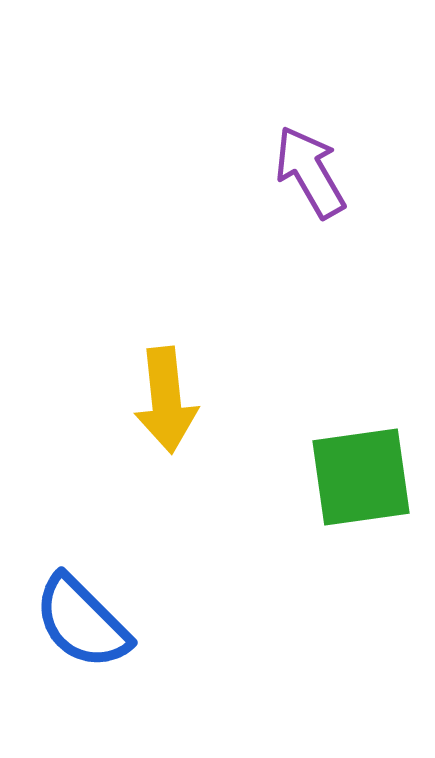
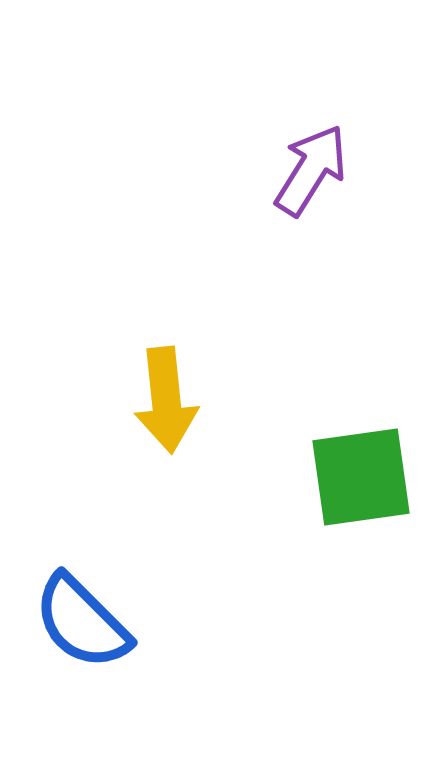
purple arrow: moved 1 px right, 2 px up; rotated 62 degrees clockwise
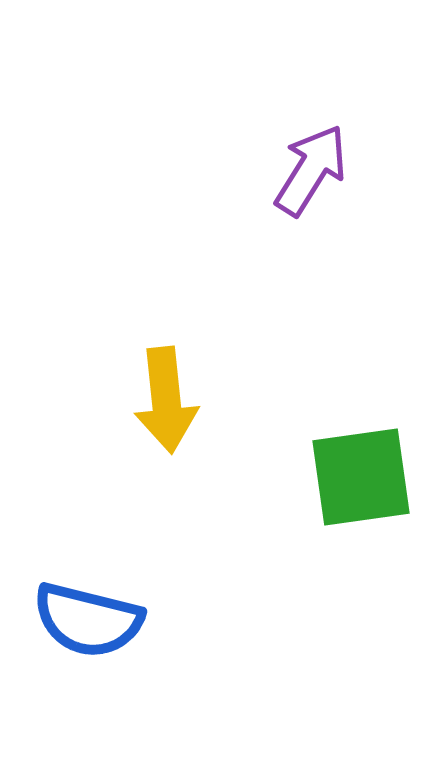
blue semicircle: moved 6 px right, 2 px up; rotated 31 degrees counterclockwise
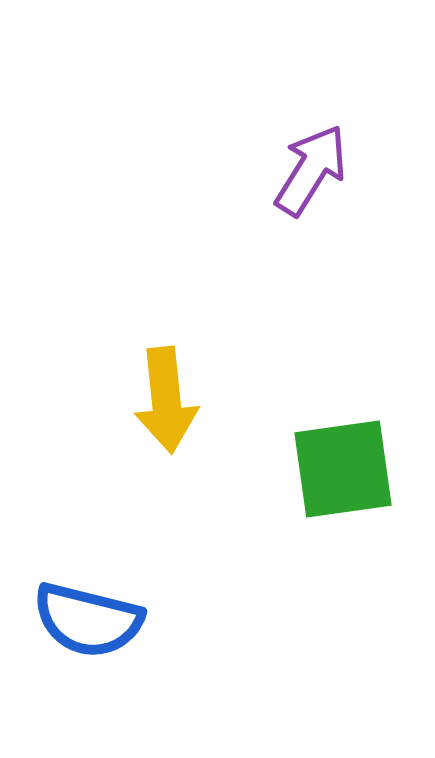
green square: moved 18 px left, 8 px up
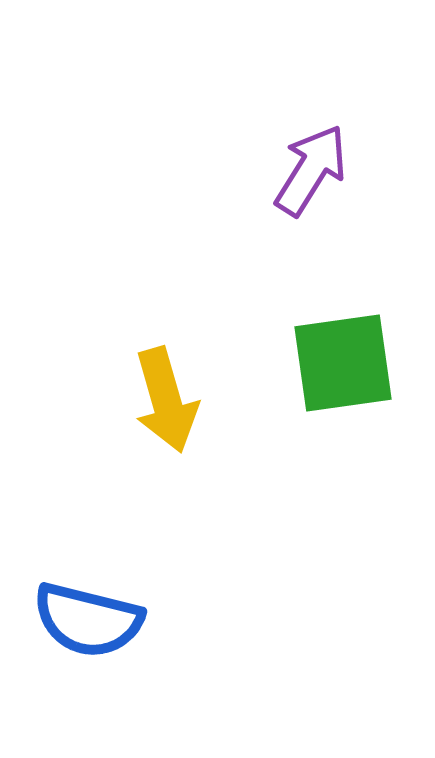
yellow arrow: rotated 10 degrees counterclockwise
green square: moved 106 px up
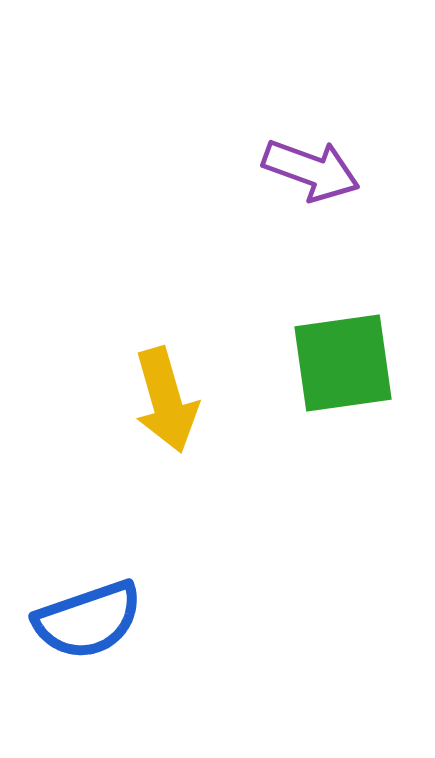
purple arrow: rotated 78 degrees clockwise
blue semicircle: rotated 33 degrees counterclockwise
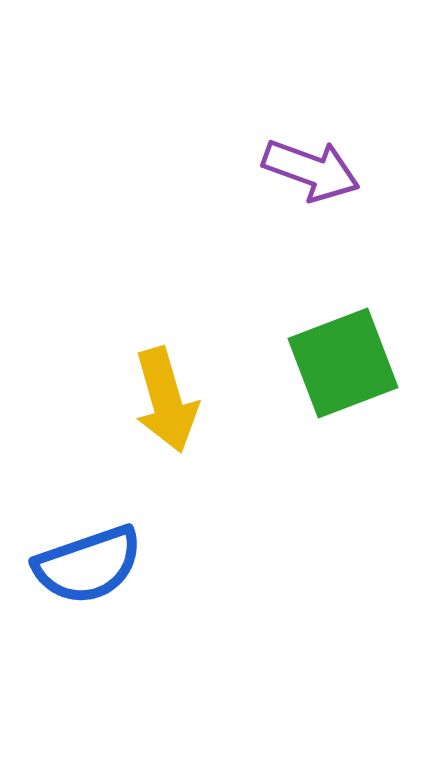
green square: rotated 13 degrees counterclockwise
blue semicircle: moved 55 px up
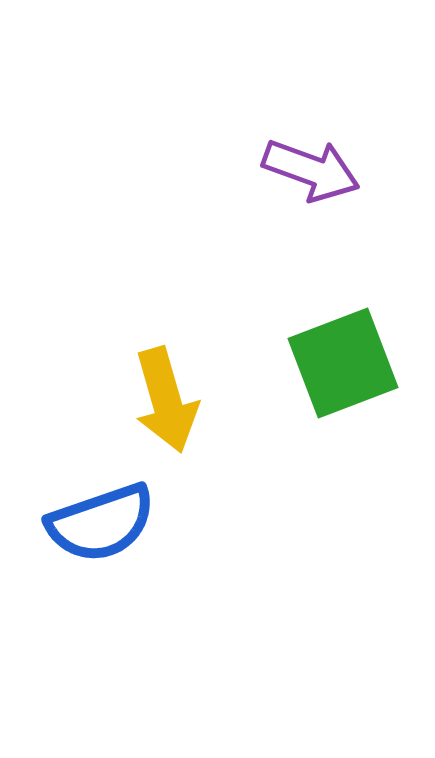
blue semicircle: moved 13 px right, 42 px up
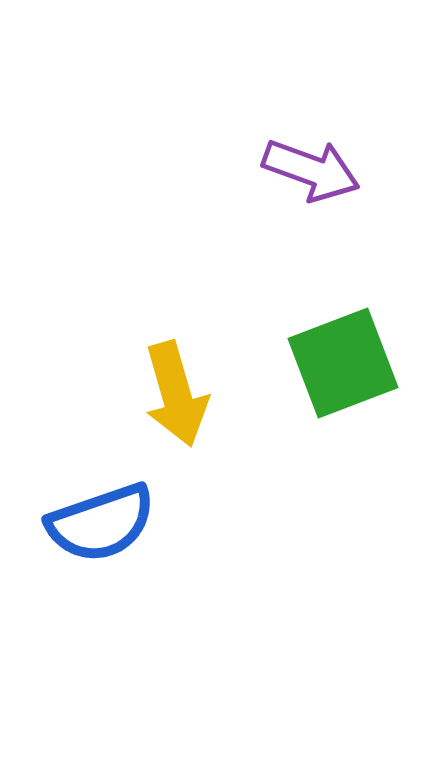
yellow arrow: moved 10 px right, 6 px up
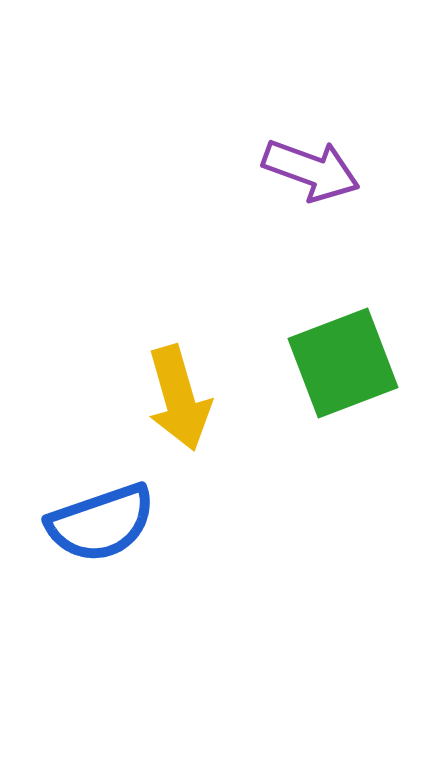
yellow arrow: moved 3 px right, 4 px down
